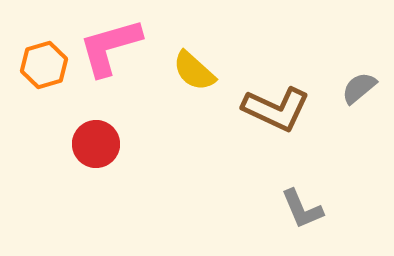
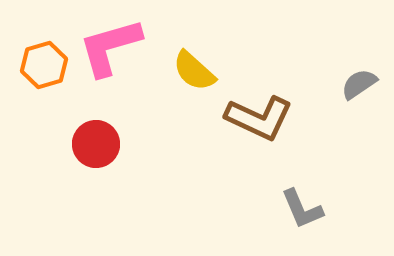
gray semicircle: moved 4 px up; rotated 6 degrees clockwise
brown L-shape: moved 17 px left, 9 px down
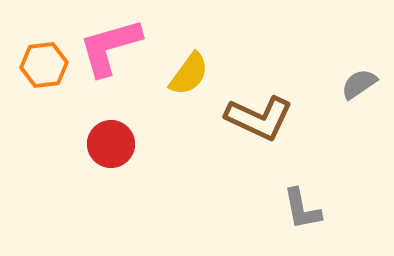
orange hexagon: rotated 9 degrees clockwise
yellow semicircle: moved 5 px left, 3 px down; rotated 96 degrees counterclockwise
red circle: moved 15 px right
gray L-shape: rotated 12 degrees clockwise
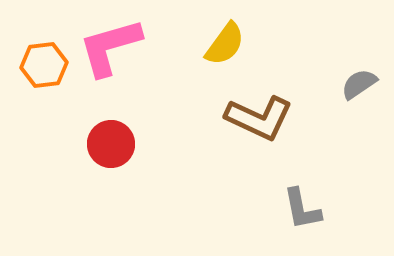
yellow semicircle: moved 36 px right, 30 px up
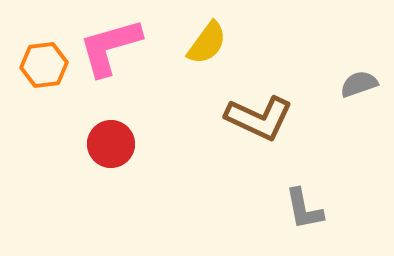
yellow semicircle: moved 18 px left, 1 px up
gray semicircle: rotated 15 degrees clockwise
gray L-shape: moved 2 px right
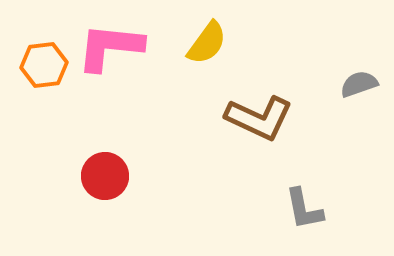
pink L-shape: rotated 22 degrees clockwise
red circle: moved 6 px left, 32 px down
